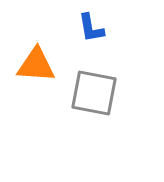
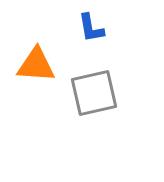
gray square: rotated 24 degrees counterclockwise
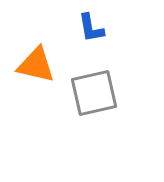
orange triangle: rotated 9 degrees clockwise
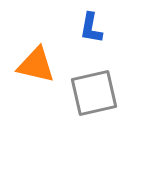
blue L-shape: rotated 20 degrees clockwise
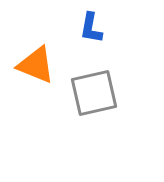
orange triangle: rotated 9 degrees clockwise
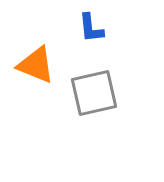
blue L-shape: rotated 16 degrees counterclockwise
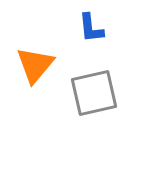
orange triangle: moved 1 px left; rotated 48 degrees clockwise
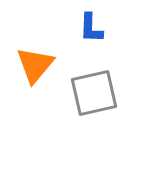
blue L-shape: rotated 8 degrees clockwise
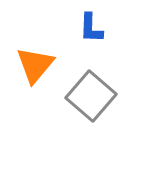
gray square: moved 3 px left, 3 px down; rotated 36 degrees counterclockwise
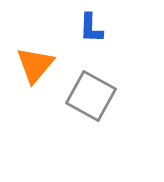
gray square: rotated 12 degrees counterclockwise
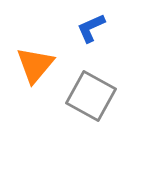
blue L-shape: rotated 64 degrees clockwise
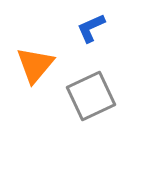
gray square: rotated 36 degrees clockwise
